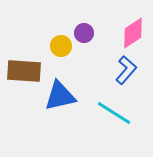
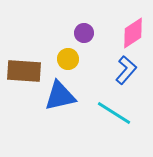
yellow circle: moved 7 px right, 13 px down
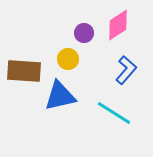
pink diamond: moved 15 px left, 8 px up
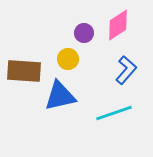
cyan line: rotated 51 degrees counterclockwise
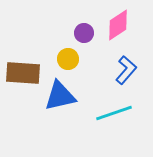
brown rectangle: moved 1 px left, 2 px down
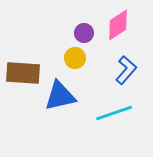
yellow circle: moved 7 px right, 1 px up
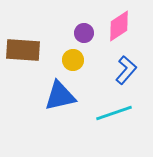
pink diamond: moved 1 px right, 1 px down
yellow circle: moved 2 px left, 2 px down
brown rectangle: moved 23 px up
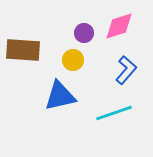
pink diamond: rotated 16 degrees clockwise
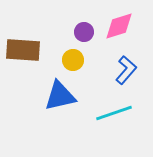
purple circle: moved 1 px up
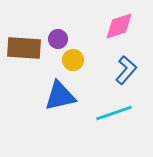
purple circle: moved 26 px left, 7 px down
brown rectangle: moved 1 px right, 2 px up
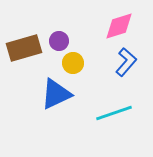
purple circle: moved 1 px right, 2 px down
brown rectangle: rotated 20 degrees counterclockwise
yellow circle: moved 3 px down
blue L-shape: moved 8 px up
blue triangle: moved 4 px left, 2 px up; rotated 12 degrees counterclockwise
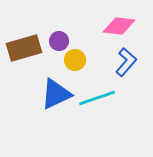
pink diamond: rotated 24 degrees clockwise
yellow circle: moved 2 px right, 3 px up
cyan line: moved 17 px left, 15 px up
